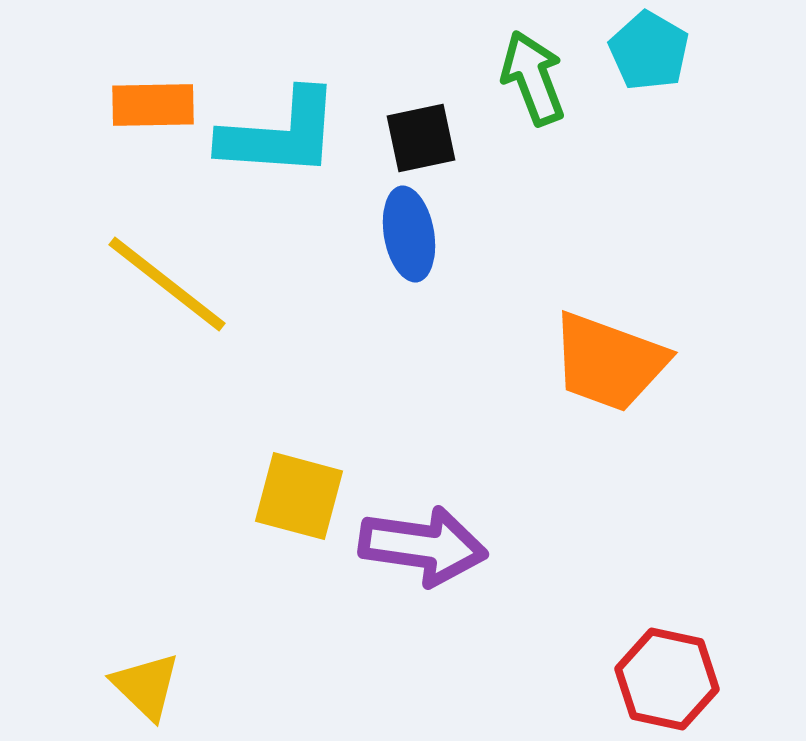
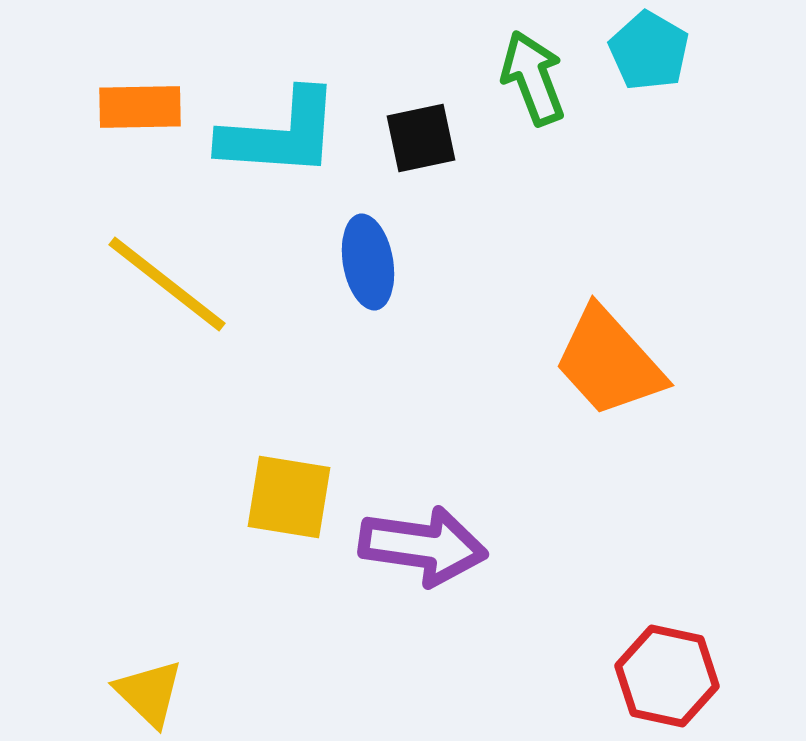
orange rectangle: moved 13 px left, 2 px down
blue ellipse: moved 41 px left, 28 px down
orange trapezoid: rotated 28 degrees clockwise
yellow square: moved 10 px left, 1 px down; rotated 6 degrees counterclockwise
red hexagon: moved 3 px up
yellow triangle: moved 3 px right, 7 px down
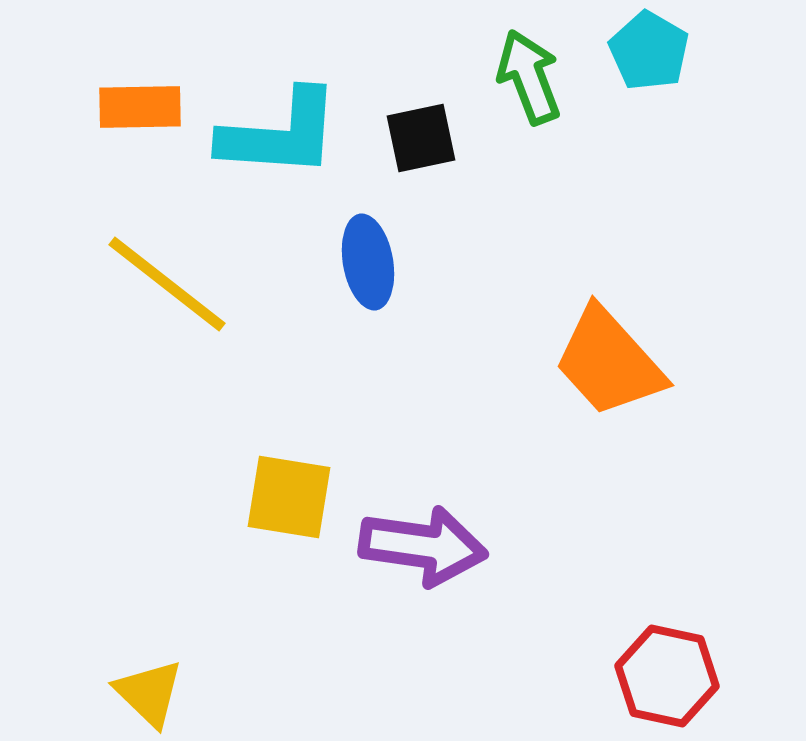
green arrow: moved 4 px left, 1 px up
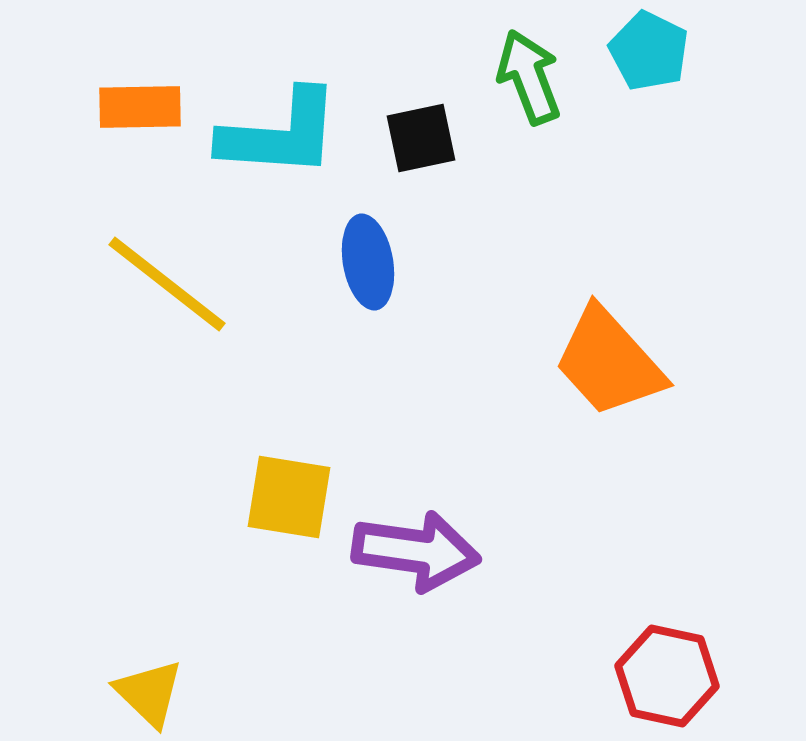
cyan pentagon: rotated 4 degrees counterclockwise
purple arrow: moved 7 px left, 5 px down
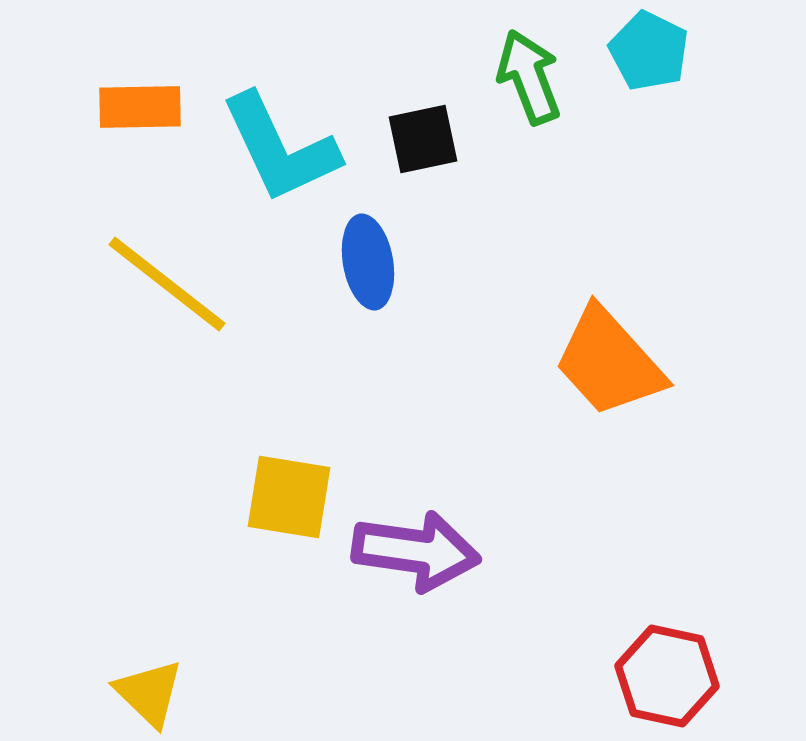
cyan L-shape: moved 14 px down; rotated 61 degrees clockwise
black square: moved 2 px right, 1 px down
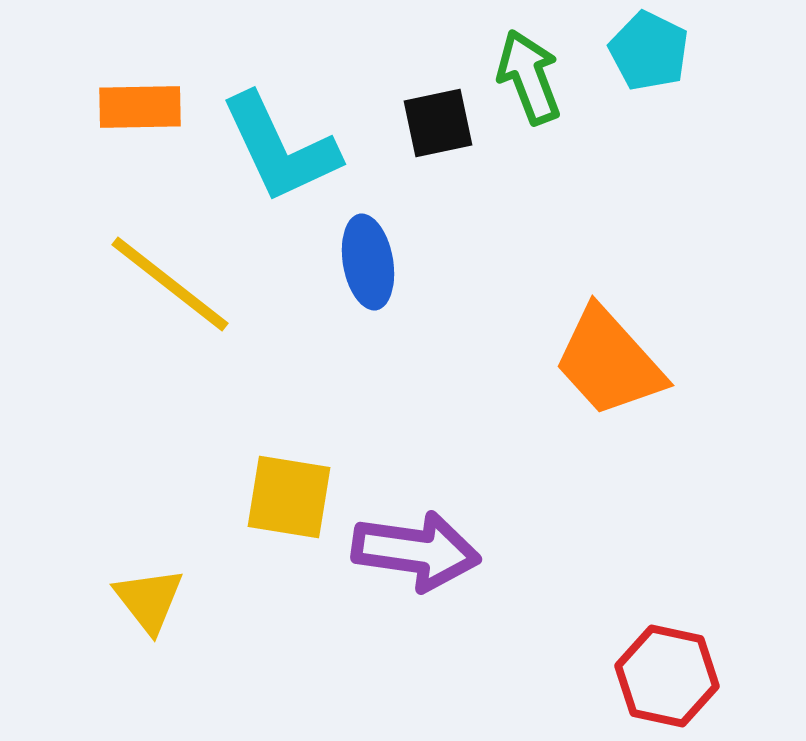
black square: moved 15 px right, 16 px up
yellow line: moved 3 px right
yellow triangle: moved 93 px up; rotated 8 degrees clockwise
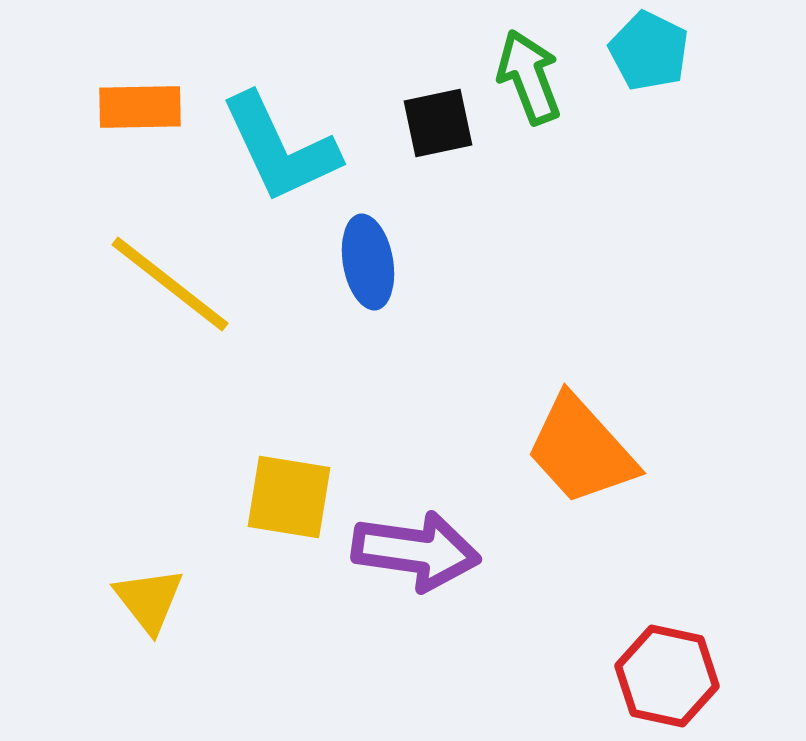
orange trapezoid: moved 28 px left, 88 px down
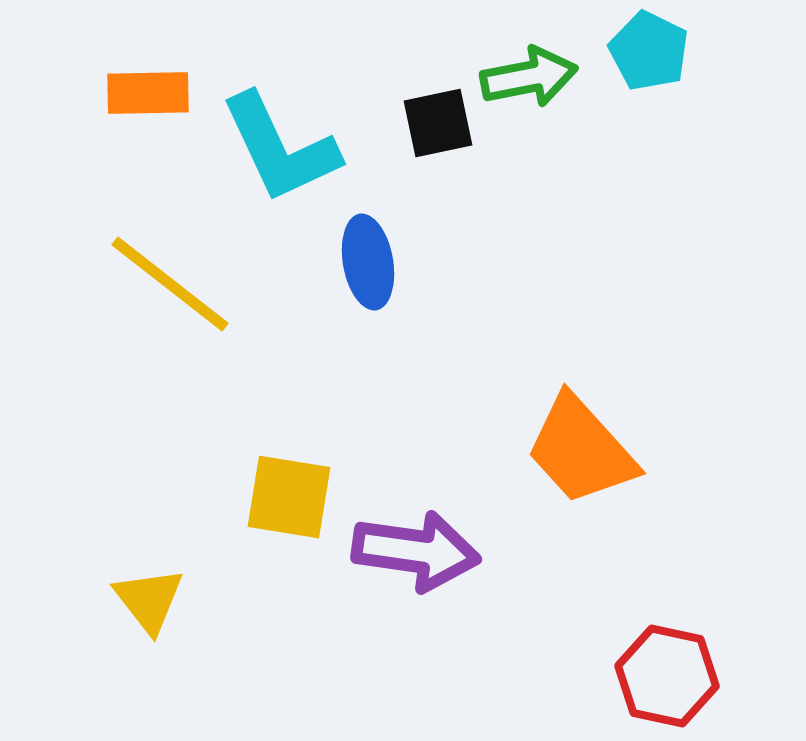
green arrow: rotated 100 degrees clockwise
orange rectangle: moved 8 px right, 14 px up
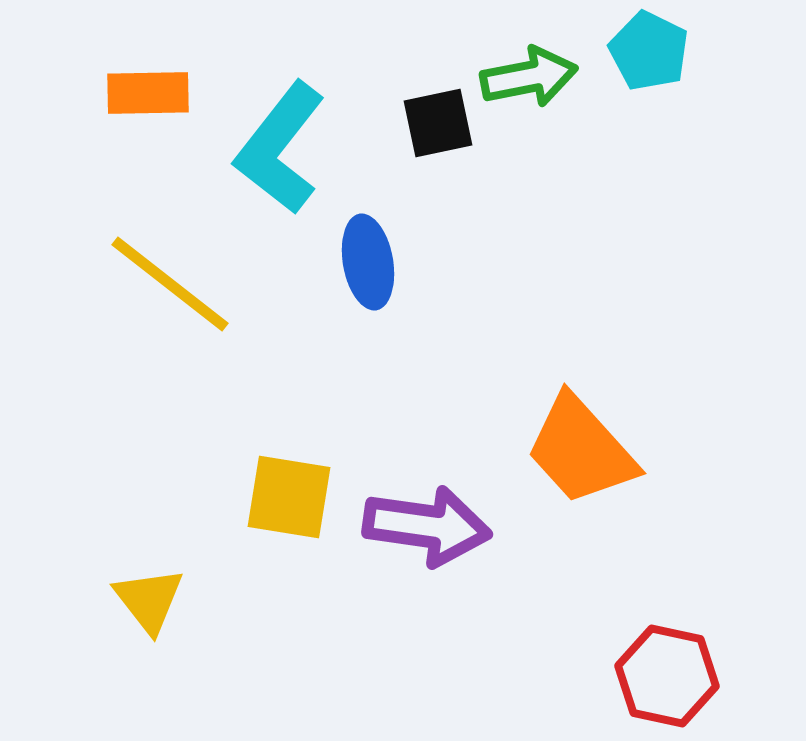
cyan L-shape: rotated 63 degrees clockwise
purple arrow: moved 11 px right, 25 px up
